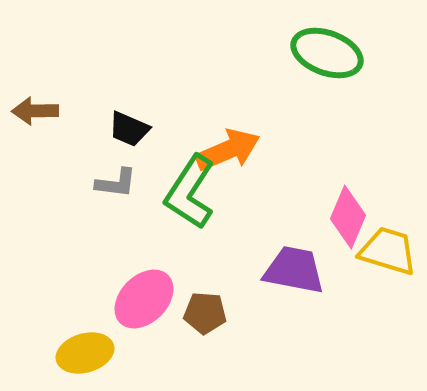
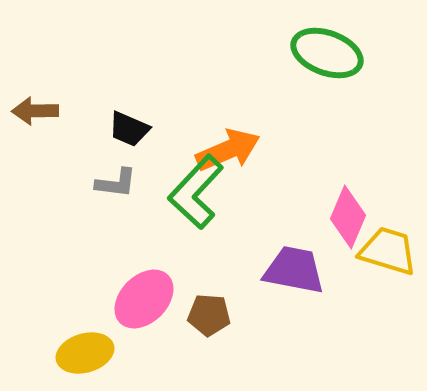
green L-shape: moved 6 px right; rotated 10 degrees clockwise
brown pentagon: moved 4 px right, 2 px down
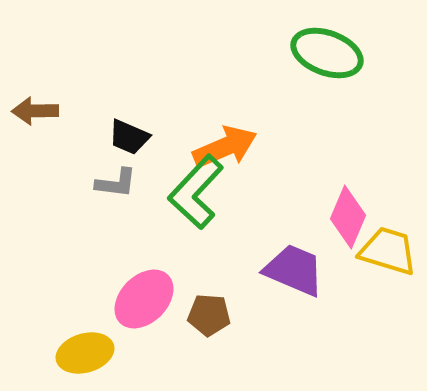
black trapezoid: moved 8 px down
orange arrow: moved 3 px left, 3 px up
purple trapezoid: rotated 12 degrees clockwise
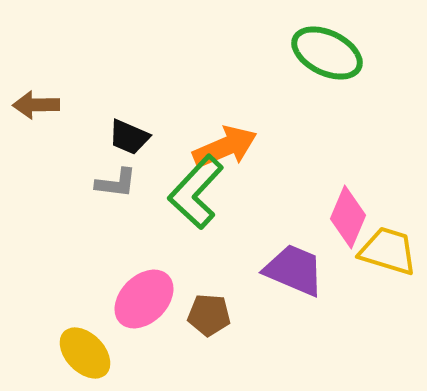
green ellipse: rotated 6 degrees clockwise
brown arrow: moved 1 px right, 6 px up
yellow ellipse: rotated 62 degrees clockwise
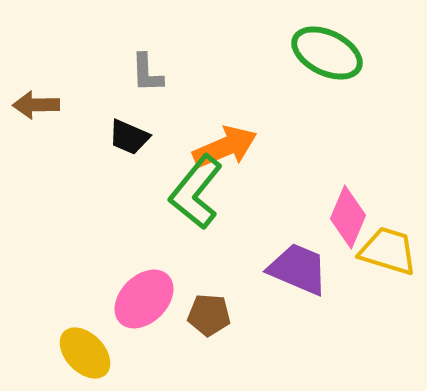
gray L-shape: moved 31 px right, 110 px up; rotated 81 degrees clockwise
green L-shape: rotated 4 degrees counterclockwise
purple trapezoid: moved 4 px right, 1 px up
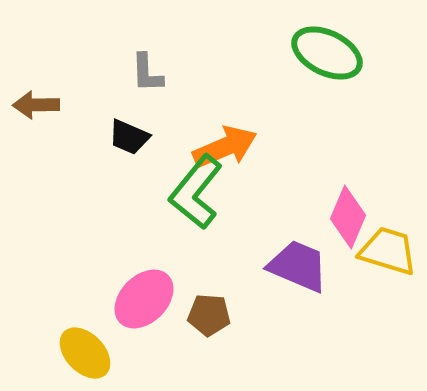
purple trapezoid: moved 3 px up
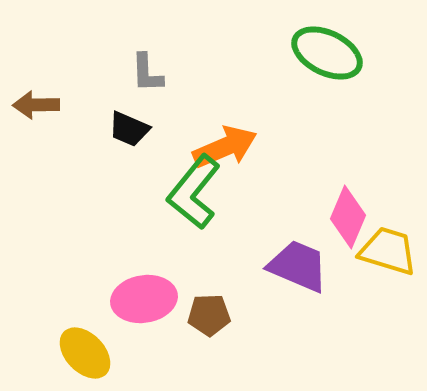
black trapezoid: moved 8 px up
green L-shape: moved 2 px left
pink ellipse: rotated 36 degrees clockwise
brown pentagon: rotated 6 degrees counterclockwise
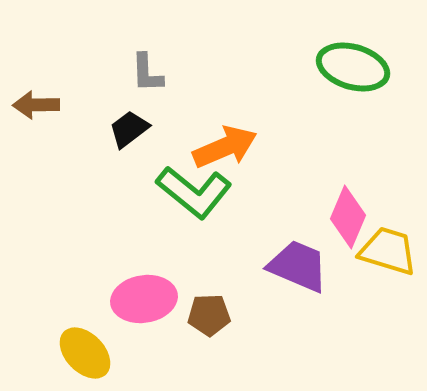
green ellipse: moved 26 px right, 14 px down; rotated 10 degrees counterclockwise
black trapezoid: rotated 120 degrees clockwise
green L-shape: rotated 90 degrees counterclockwise
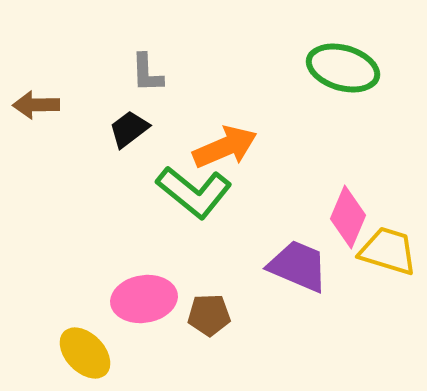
green ellipse: moved 10 px left, 1 px down
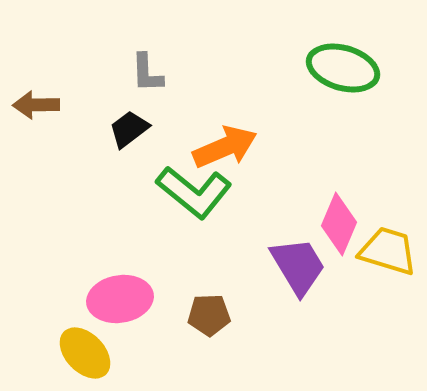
pink diamond: moved 9 px left, 7 px down
purple trapezoid: rotated 36 degrees clockwise
pink ellipse: moved 24 px left
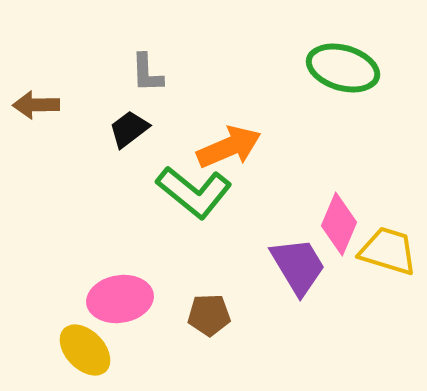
orange arrow: moved 4 px right
yellow ellipse: moved 3 px up
